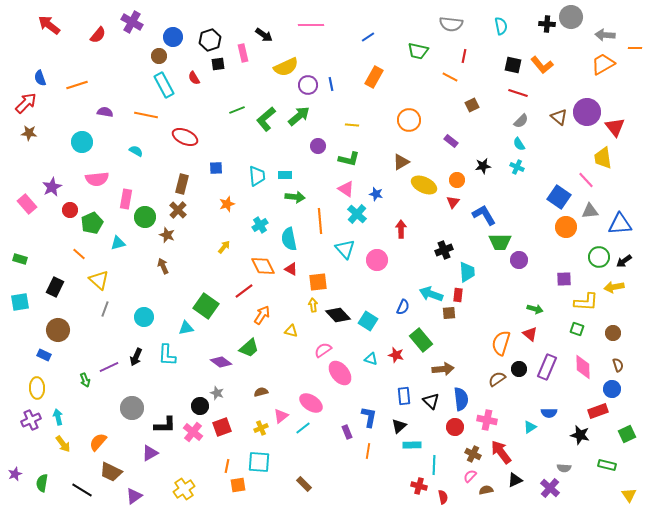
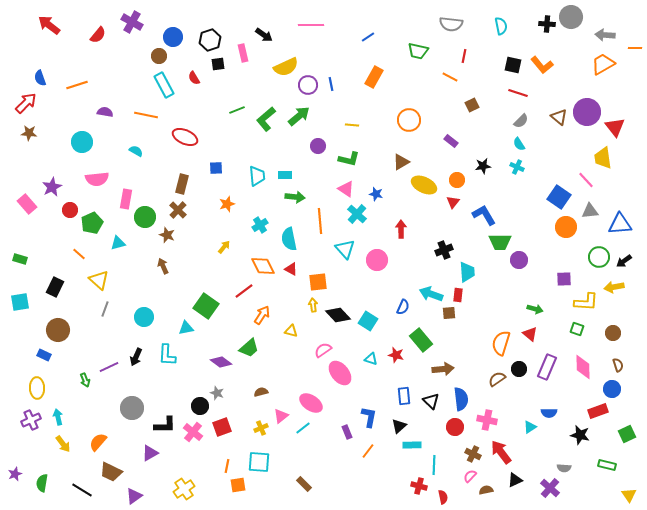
orange line at (368, 451): rotated 28 degrees clockwise
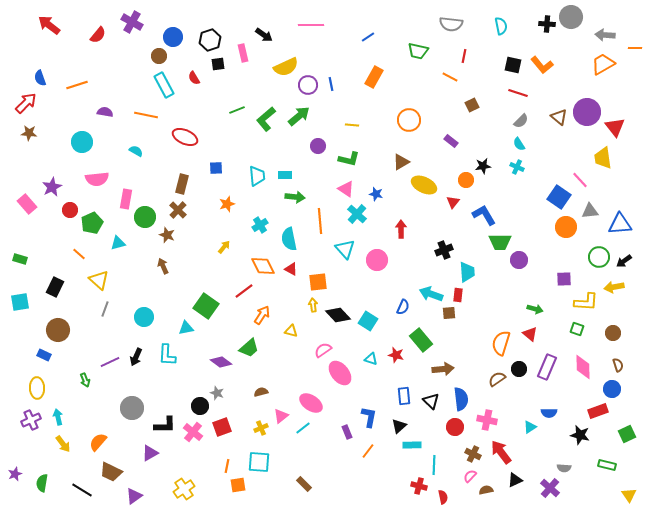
orange circle at (457, 180): moved 9 px right
pink line at (586, 180): moved 6 px left
purple line at (109, 367): moved 1 px right, 5 px up
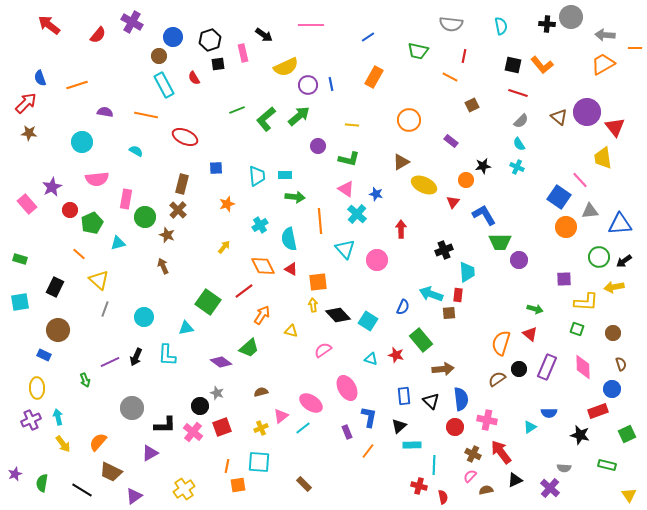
green square at (206, 306): moved 2 px right, 4 px up
brown semicircle at (618, 365): moved 3 px right, 1 px up
pink ellipse at (340, 373): moved 7 px right, 15 px down; rotated 10 degrees clockwise
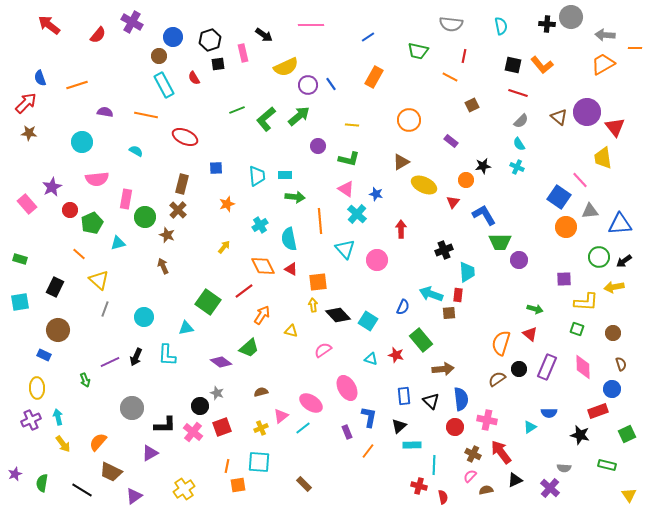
blue line at (331, 84): rotated 24 degrees counterclockwise
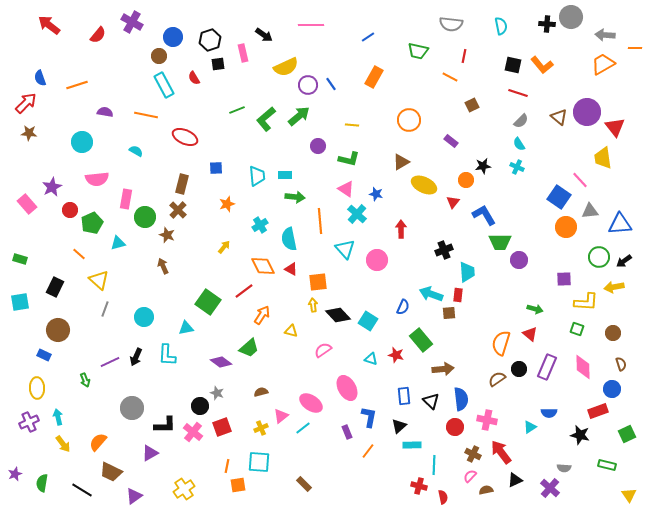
purple cross at (31, 420): moved 2 px left, 2 px down
